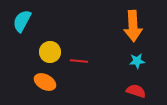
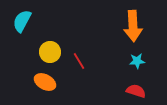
red line: rotated 54 degrees clockwise
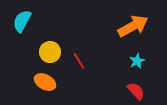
orange arrow: rotated 116 degrees counterclockwise
cyan star: rotated 21 degrees counterclockwise
red semicircle: rotated 30 degrees clockwise
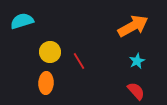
cyan semicircle: rotated 45 degrees clockwise
orange ellipse: moved 1 px right, 1 px down; rotated 65 degrees clockwise
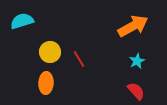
red line: moved 2 px up
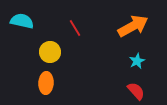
cyan semicircle: rotated 30 degrees clockwise
red line: moved 4 px left, 31 px up
